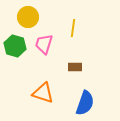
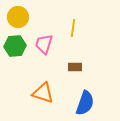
yellow circle: moved 10 px left
green hexagon: rotated 20 degrees counterclockwise
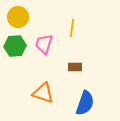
yellow line: moved 1 px left
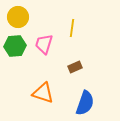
brown rectangle: rotated 24 degrees counterclockwise
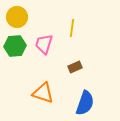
yellow circle: moved 1 px left
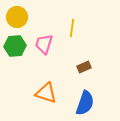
brown rectangle: moved 9 px right
orange triangle: moved 3 px right
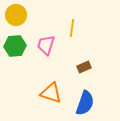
yellow circle: moved 1 px left, 2 px up
pink trapezoid: moved 2 px right, 1 px down
orange triangle: moved 5 px right
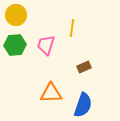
green hexagon: moved 1 px up
orange triangle: rotated 20 degrees counterclockwise
blue semicircle: moved 2 px left, 2 px down
